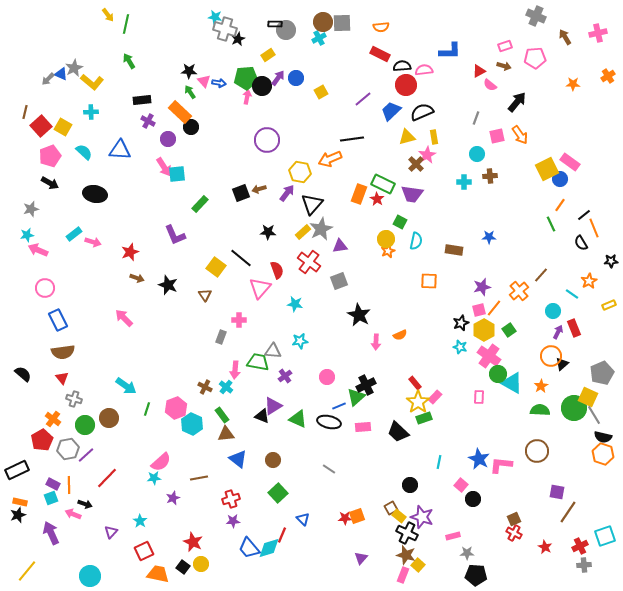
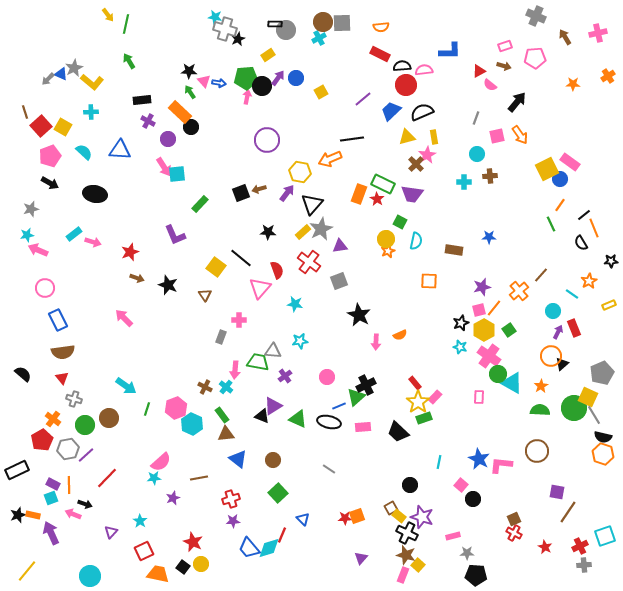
brown line at (25, 112): rotated 32 degrees counterclockwise
orange rectangle at (20, 502): moved 13 px right, 13 px down
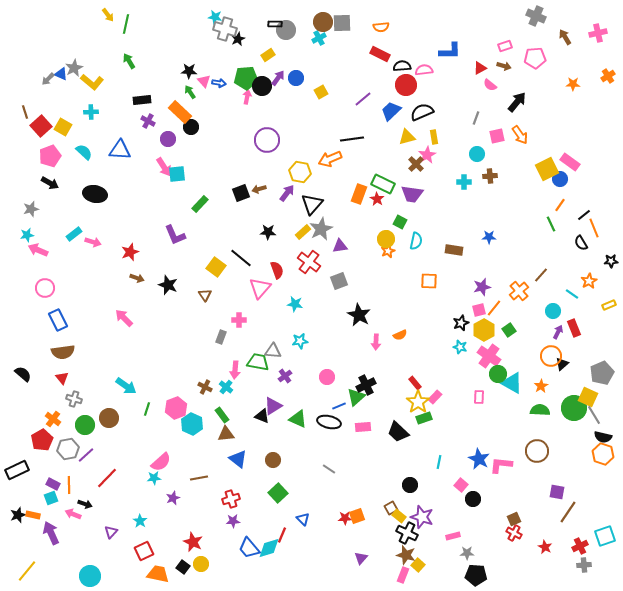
red triangle at (479, 71): moved 1 px right, 3 px up
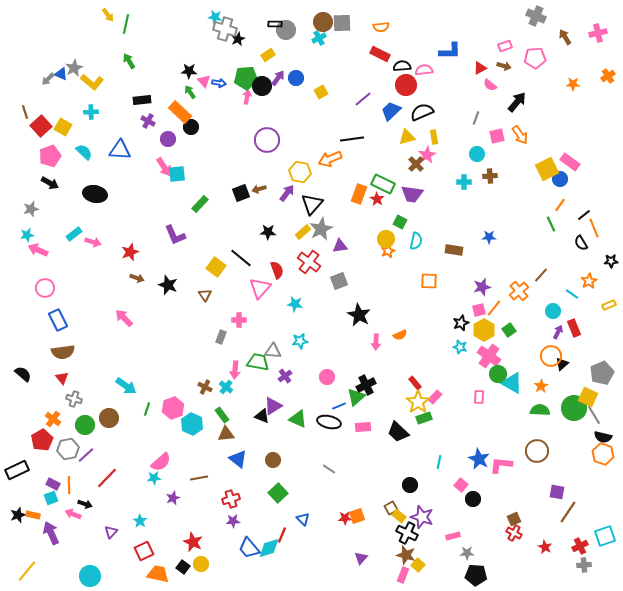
pink hexagon at (176, 408): moved 3 px left
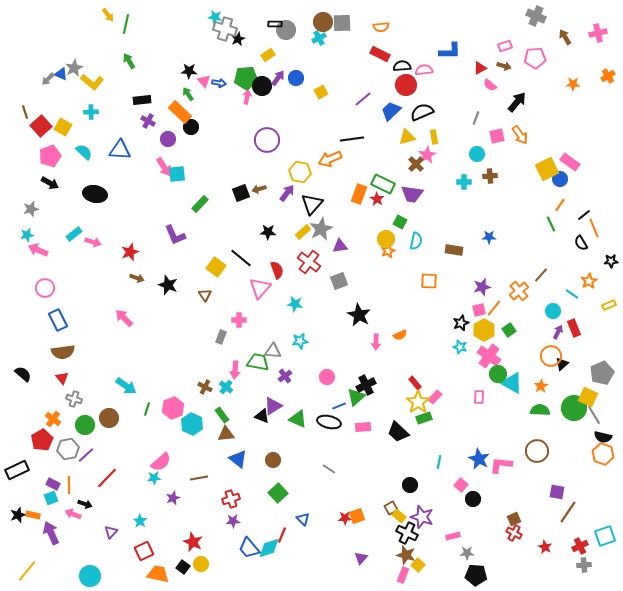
green arrow at (190, 92): moved 2 px left, 2 px down
